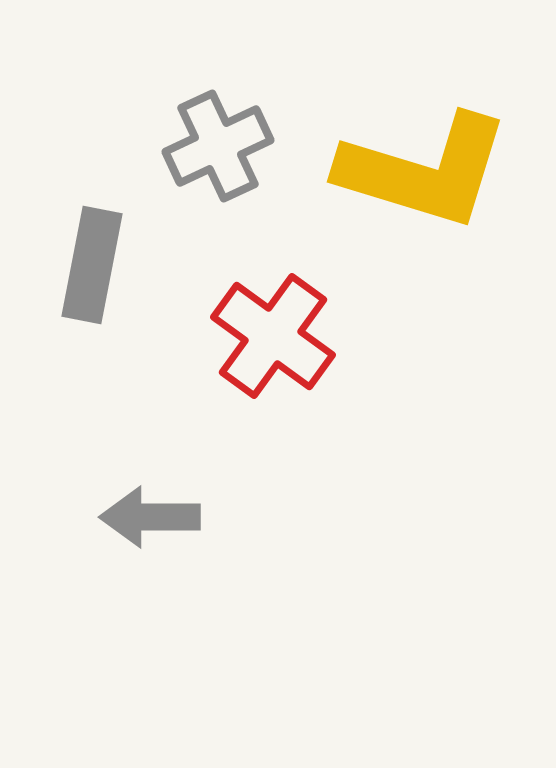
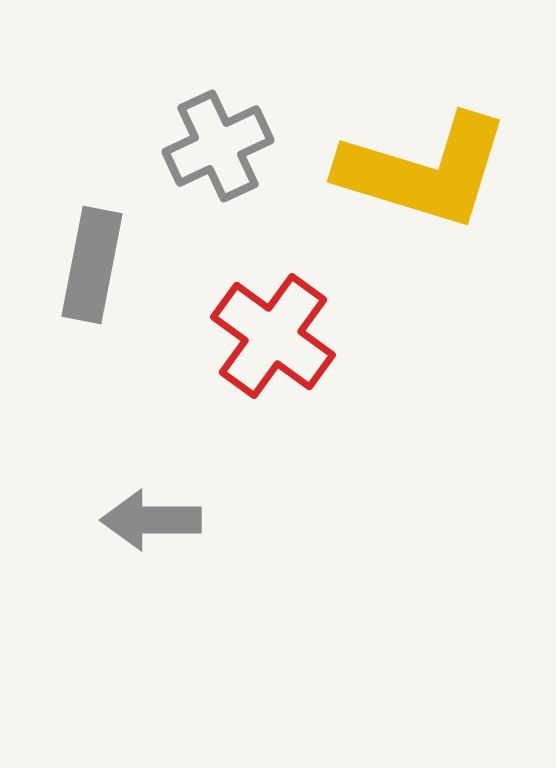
gray arrow: moved 1 px right, 3 px down
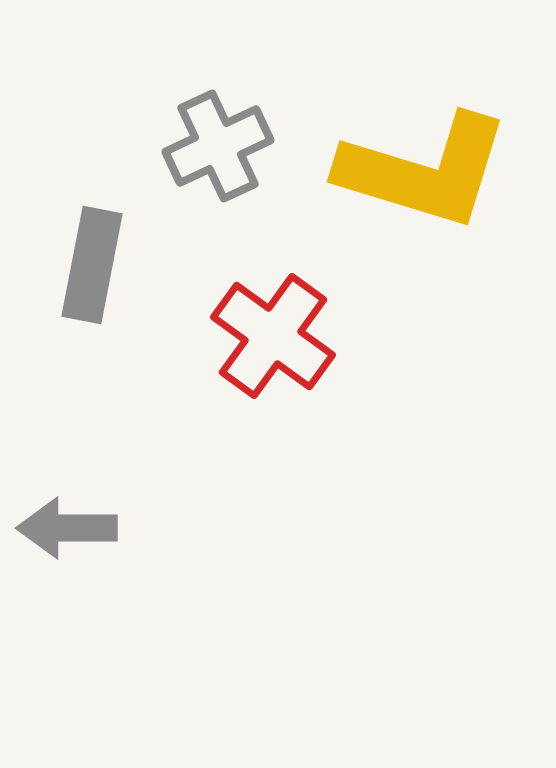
gray arrow: moved 84 px left, 8 px down
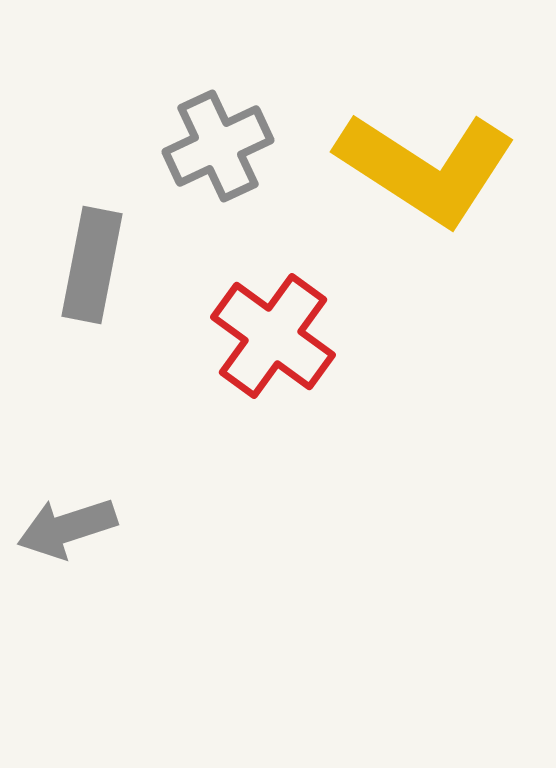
yellow L-shape: moved 2 px right, 3 px up; rotated 16 degrees clockwise
gray arrow: rotated 18 degrees counterclockwise
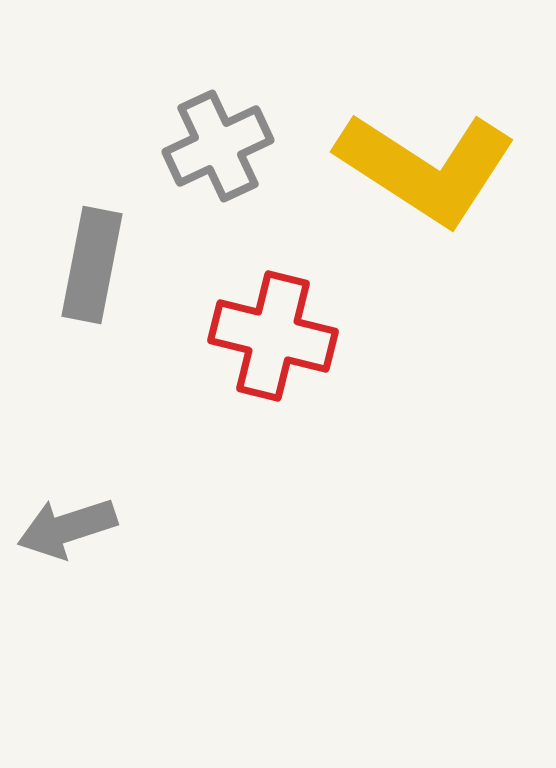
red cross: rotated 22 degrees counterclockwise
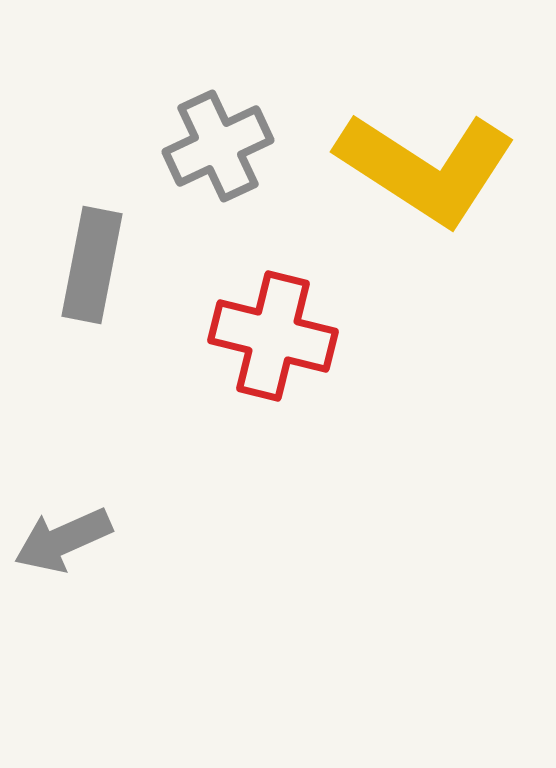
gray arrow: moved 4 px left, 12 px down; rotated 6 degrees counterclockwise
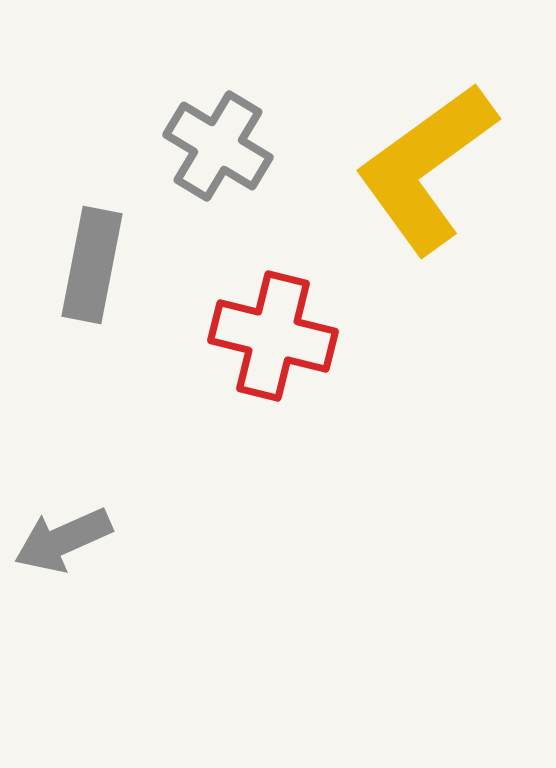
gray cross: rotated 34 degrees counterclockwise
yellow L-shape: rotated 111 degrees clockwise
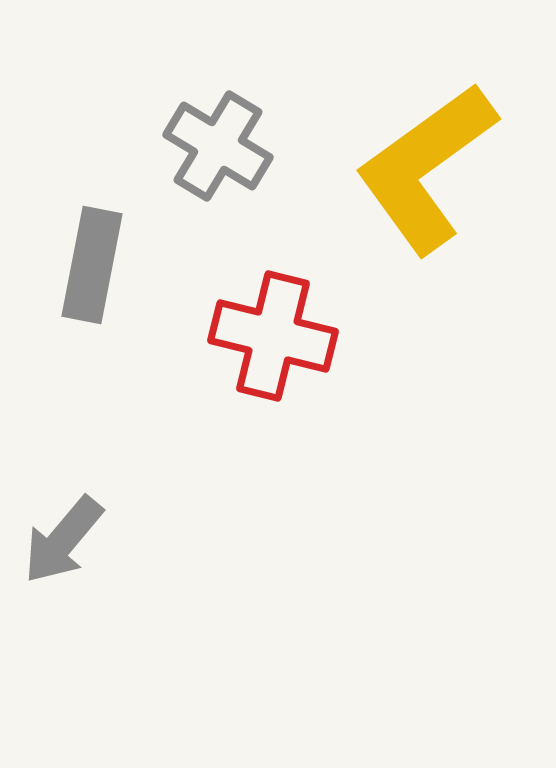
gray arrow: rotated 26 degrees counterclockwise
